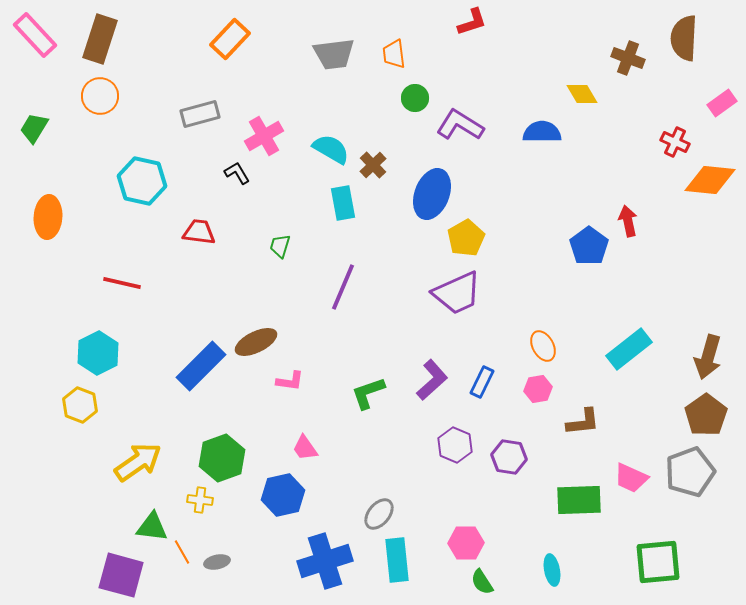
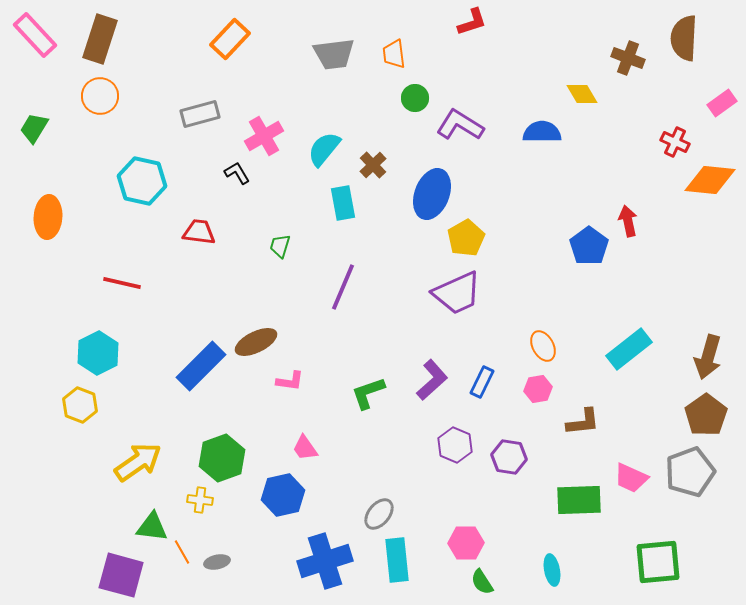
cyan semicircle at (331, 149): moved 7 px left; rotated 81 degrees counterclockwise
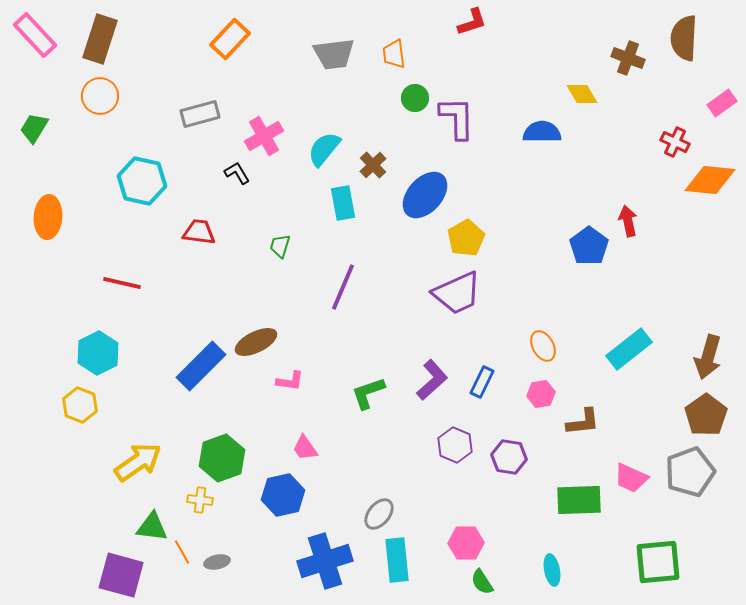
purple L-shape at (460, 125): moved 3 px left, 7 px up; rotated 57 degrees clockwise
blue ellipse at (432, 194): moved 7 px left, 1 px down; rotated 21 degrees clockwise
pink hexagon at (538, 389): moved 3 px right, 5 px down
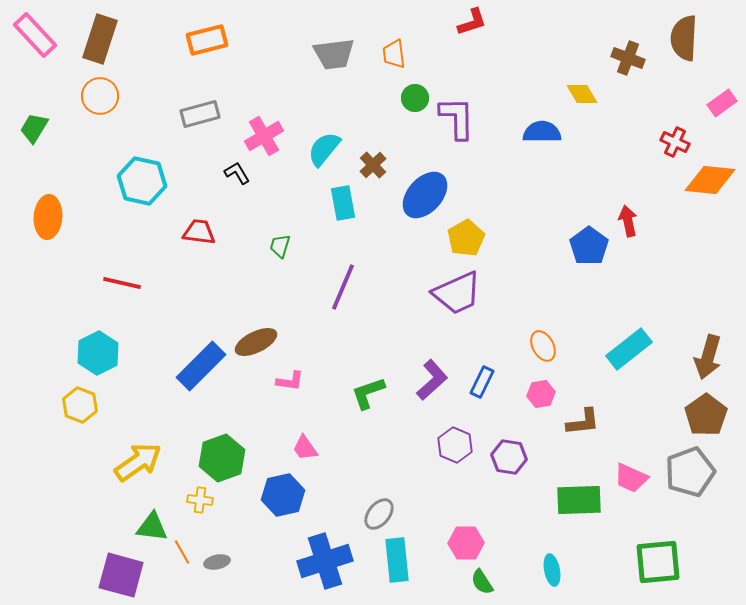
orange rectangle at (230, 39): moved 23 px left, 1 px down; rotated 33 degrees clockwise
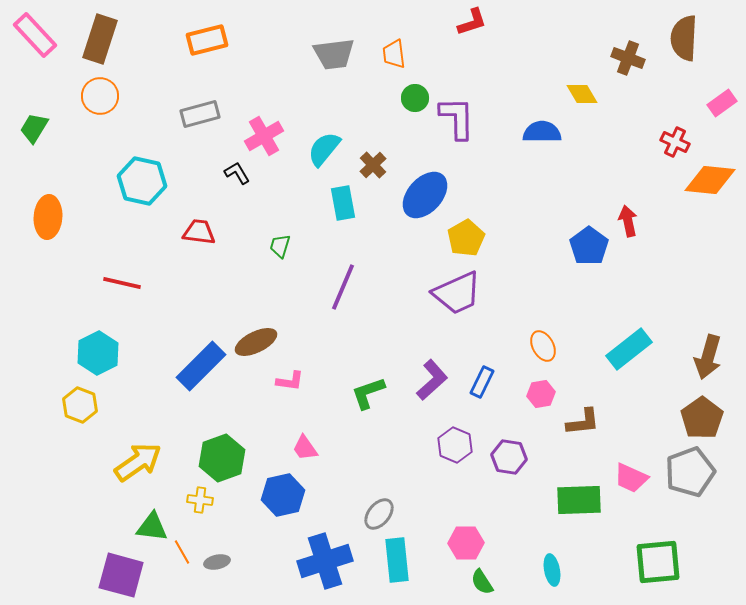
brown pentagon at (706, 415): moved 4 px left, 3 px down
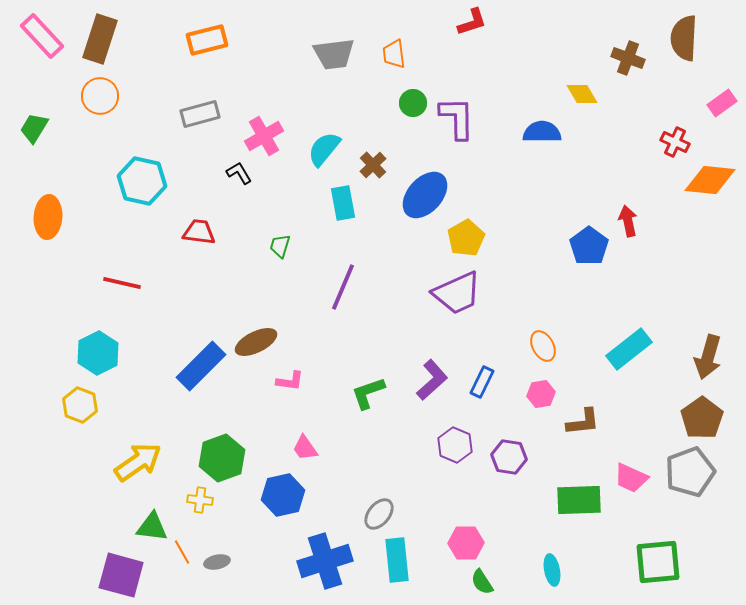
pink rectangle at (35, 35): moved 7 px right, 1 px down
green circle at (415, 98): moved 2 px left, 5 px down
black L-shape at (237, 173): moved 2 px right
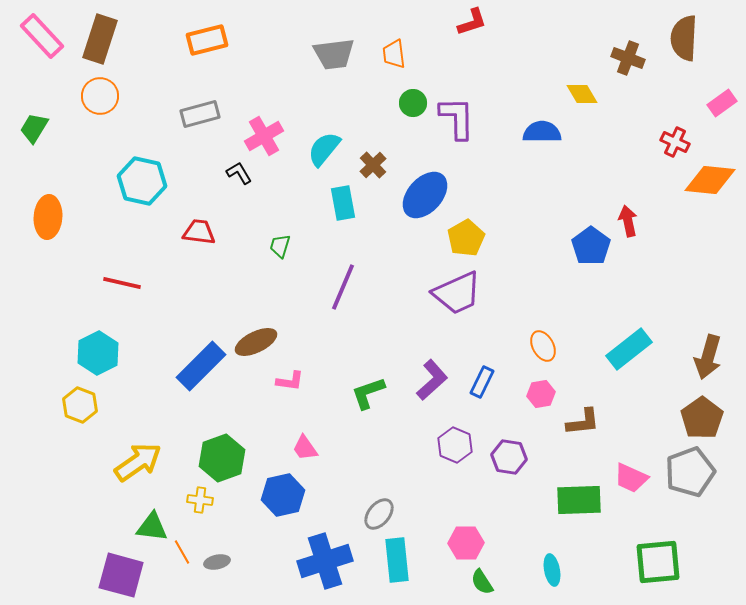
blue pentagon at (589, 246): moved 2 px right
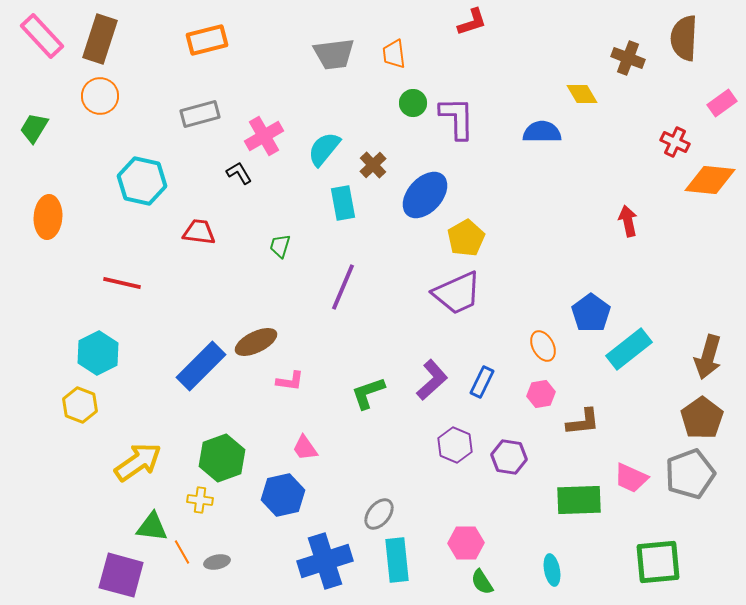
blue pentagon at (591, 246): moved 67 px down
gray pentagon at (690, 472): moved 2 px down
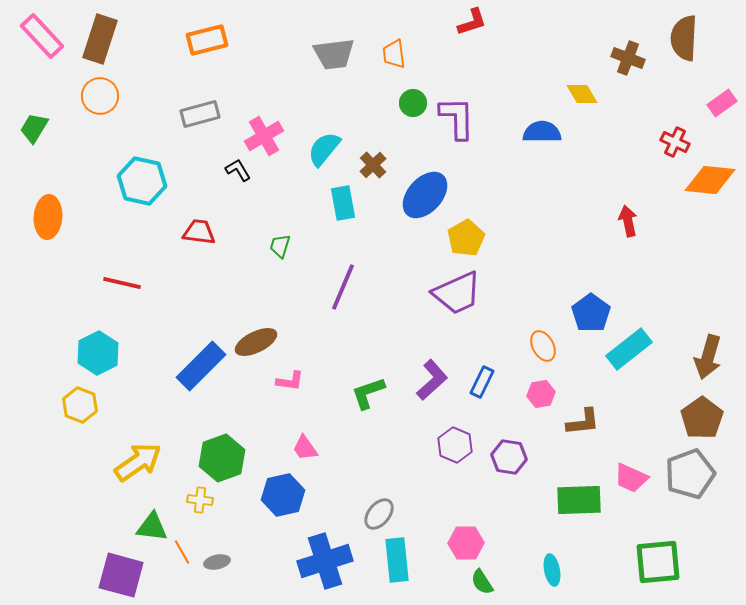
black L-shape at (239, 173): moved 1 px left, 3 px up
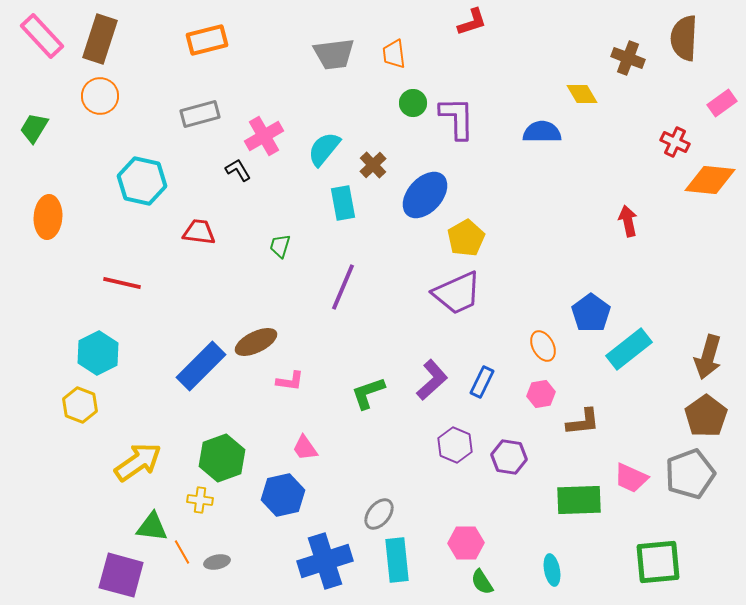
brown pentagon at (702, 418): moved 4 px right, 2 px up
